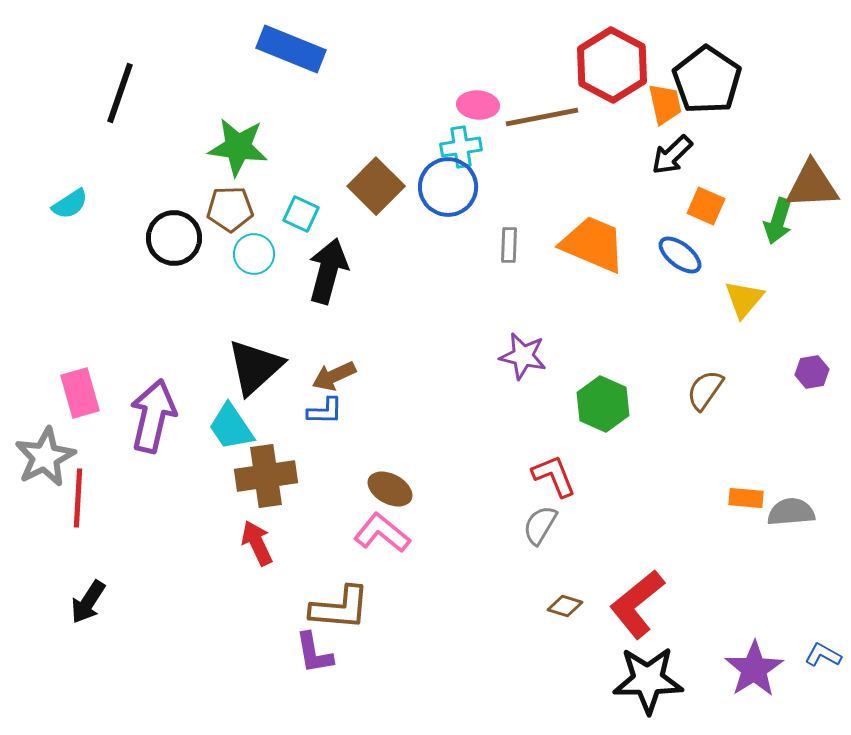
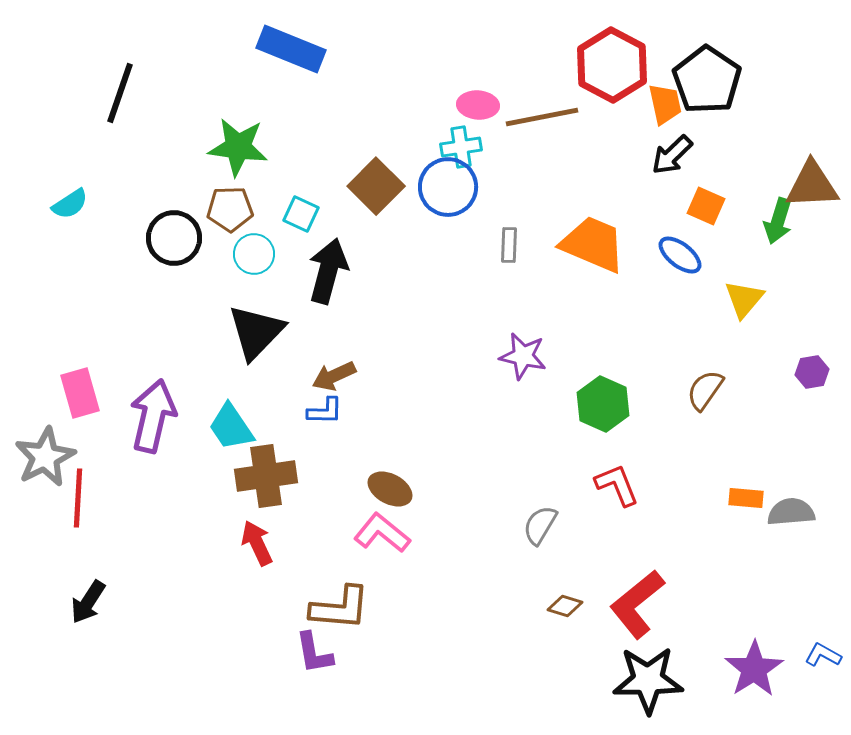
black triangle at (255, 367): moved 1 px right, 35 px up; rotated 4 degrees counterclockwise
red L-shape at (554, 476): moved 63 px right, 9 px down
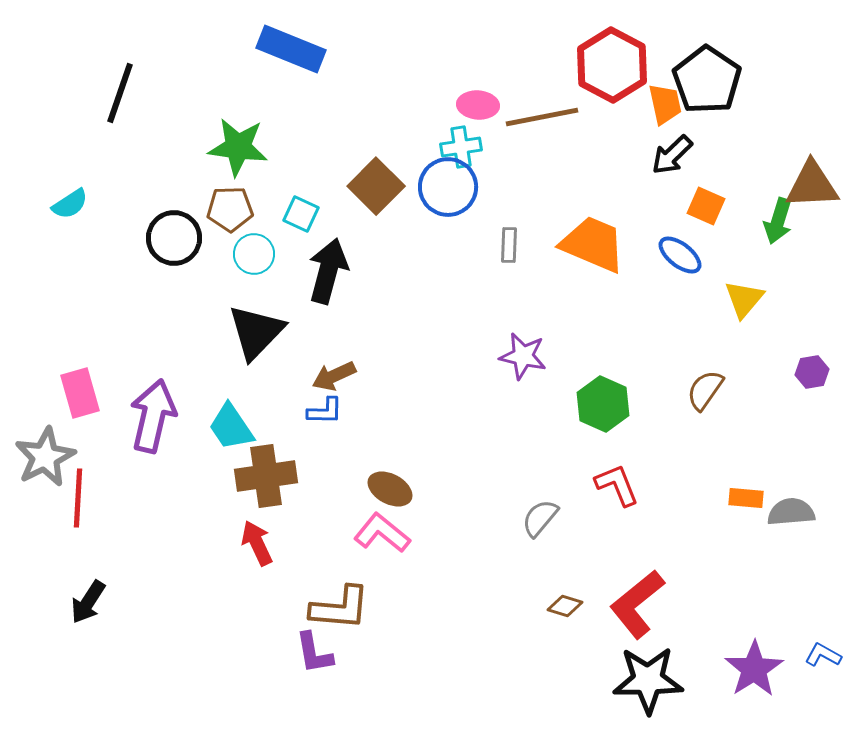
gray semicircle at (540, 525): moved 7 px up; rotated 9 degrees clockwise
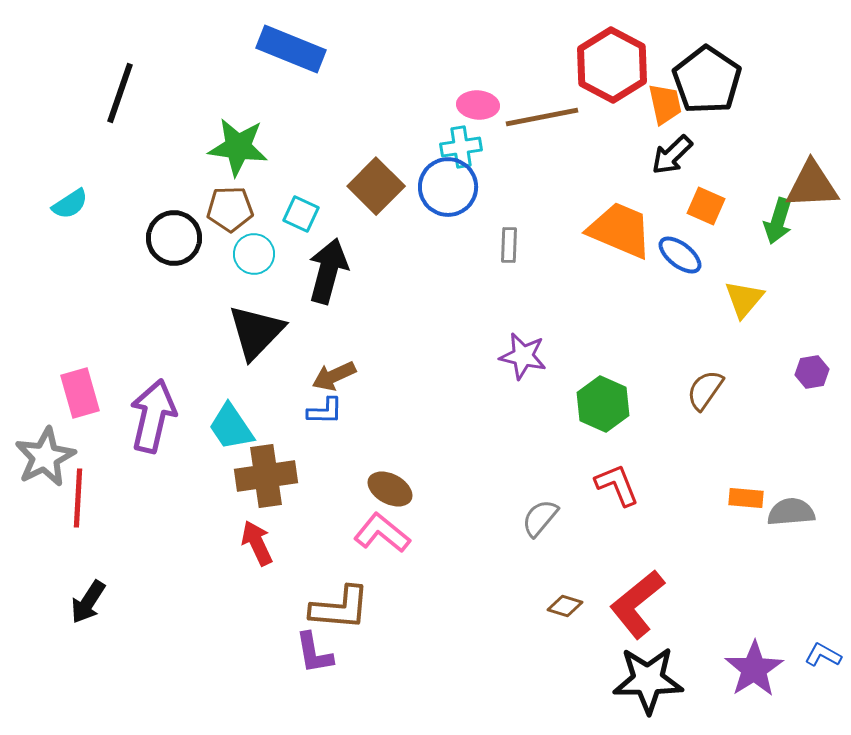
orange trapezoid at (593, 244): moved 27 px right, 14 px up
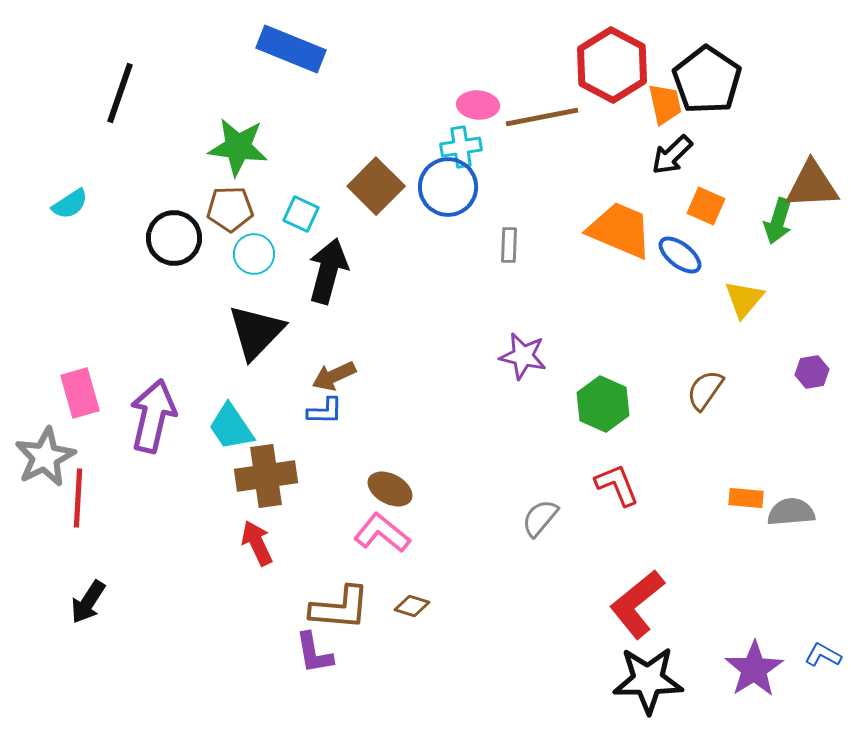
brown diamond at (565, 606): moved 153 px left
